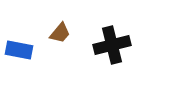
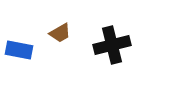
brown trapezoid: rotated 20 degrees clockwise
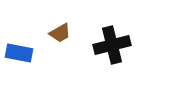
blue rectangle: moved 3 px down
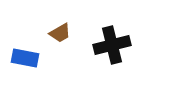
blue rectangle: moved 6 px right, 5 px down
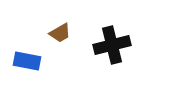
blue rectangle: moved 2 px right, 3 px down
